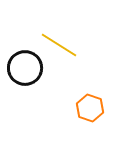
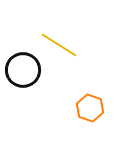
black circle: moved 2 px left, 2 px down
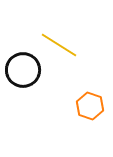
orange hexagon: moved 2 px up
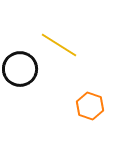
black circle: moved 3 px left, 1 px up
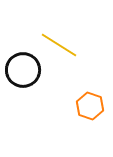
black circle: moved 3 px right, 1 px down
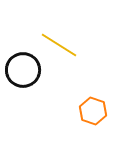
orange hexagon: moved 3 px right, 5 px down
